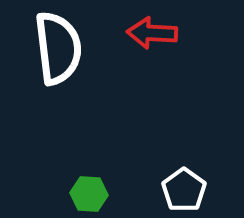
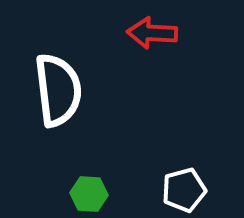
white semicircle: moved 42 px down
white pentagon: rotated 21 degrees clockwise
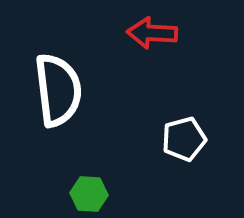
white pentagon: moved 51 px up
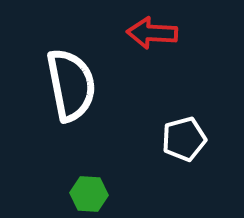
white semicircle: moved 13 px right, 5 px up; rotated 4 degrees counterclockwise
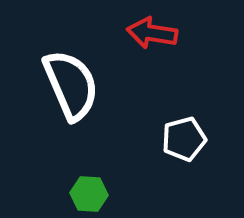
red arrow: rotated 6 degrees clockwise
white semicircle: rotated 12 degrees counterclockwise
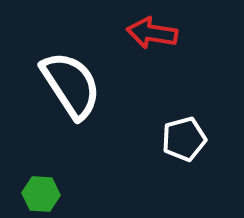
white semicircle: rotated 10 degrees counterclockwise
green hexagon: moved 48 px left
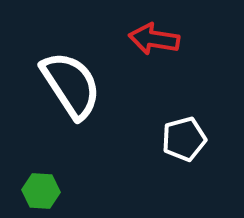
red arrow: moved 2 px right, 6 px down
green hexagon: moved 3 px up
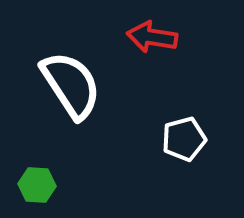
red arrow: moved 2 px left, 2 px up
green hexagon: moved 4 px left, 6 px up
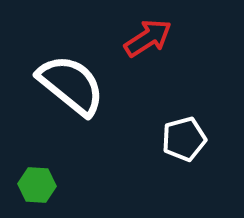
red arrow: moved 4 px left, 1 px down; rotated 138 degrees clockwise
white semicircle: rotated 18 degrees counterclockwise
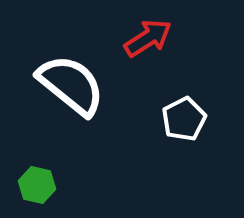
white pentagon: moved 20 px up; rotated 12 degrees counterclockwise
green hexagon: rotated 9 degrees clockwise
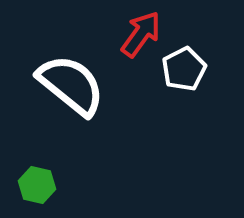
red arrow: moved 7 px left, 4 px up; rotated 21 degrees counterclockwise
white pentagon: moved 50 px up
